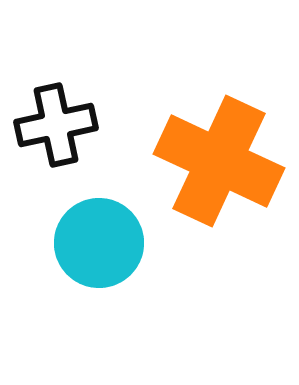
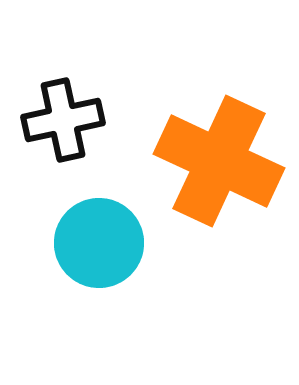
black cross: moved 7 px right, 5 px up
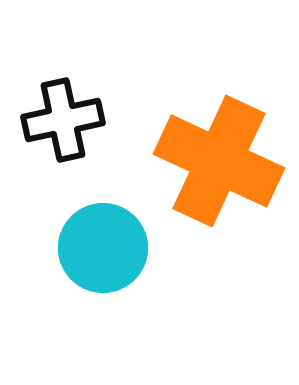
cyan circle: moved 4 px right, 5 px down
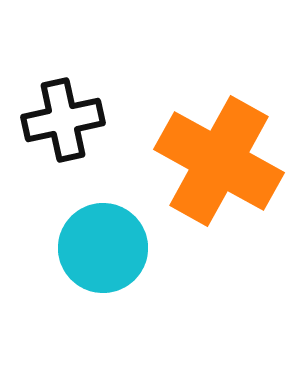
orange cross: rotated 4 degrees clockwise
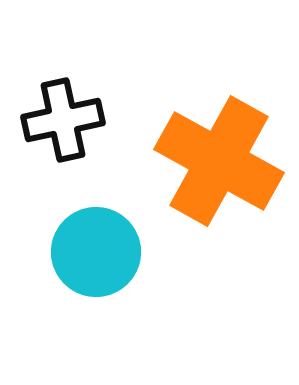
cyan circle: moved 7 px left, 4 px down
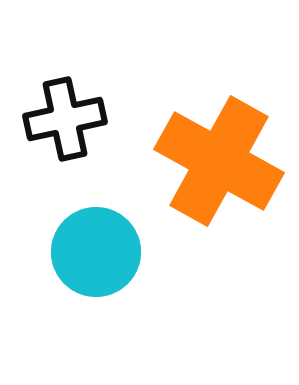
black cross: moved 2 px right, 1 px up
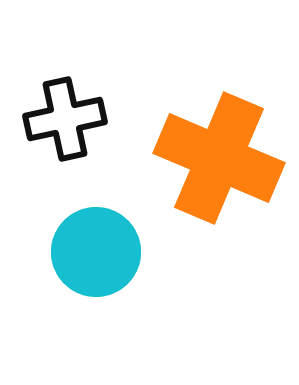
orange cross: moved 3 px up; rotated 6 degrees counterclockwise
